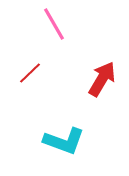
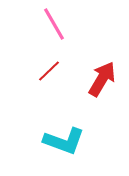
red line: moved 19 px right, 2 px up
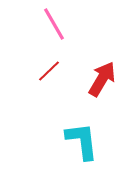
cyan L-shape: moved 18 px right; rotated 117 degrees counterclockwise
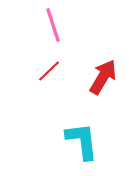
pink line: moved 1 px left, 1 px down; rotated 12 degrees clockwise
red arrow: moved 1 px right, 2 px up
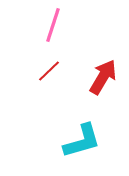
pink line: rotated 36 degrees clockwise
cyan L-shape: rotated 81 degrees clockwise
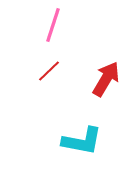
red arrow: moved 3 px right, 2 px down
cyan L-shape: rotated 27 degrees clockwise
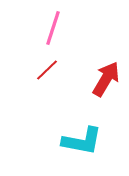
pink line: moved 3 px down
red line: moved 2 px left, 1 px up
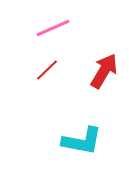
pink line: rotated 48 degrees clockwise
red arrow: moved 2 px left, 8 px up
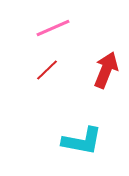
red arrow: moved 2 px right, 1 px up; rotated 9 degrees counterclockwise
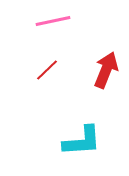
pink line: moved 7 px up; rotated 12 degrees clockwise
cyan L-shape: rotated 15 degrees counterclockwise
